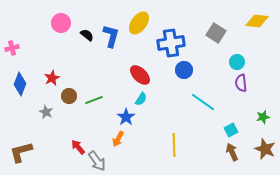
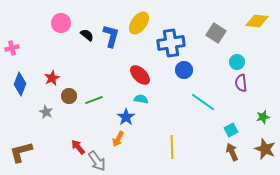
cyan semicircle: rotated 112 degrees counterclockwise
yellow line: moved 2 px left, 2 px down
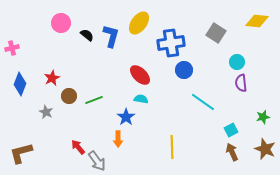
orange arrow: rotated 28 degrees counterclockwise
brown L-shape: moved 1 px down
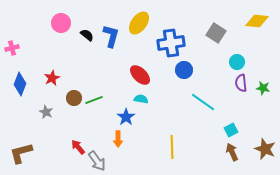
brown circle: moved 5 px right, 2 px down
green star: moved 29 px up; rotated 24 degrees clockwise
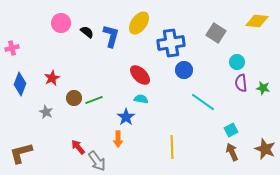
black semicircle: moved 3 px up
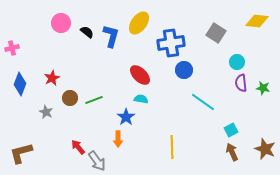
brown circle: moved 4 px left
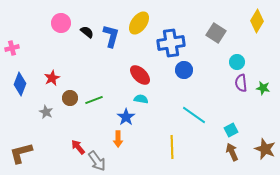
yellow diamond: rotated 65 degrees counterclockwise
cyan line: moved 9 px left, 13 px down
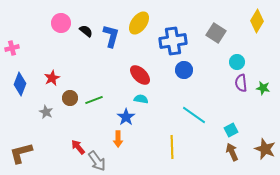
black semicircle: moved 1 px left, 1 px up
blue cross: moved 2 px right, 2 px up
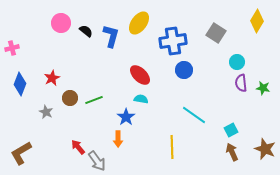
brown L-shape: rotated 15 degrees counterclockwise
